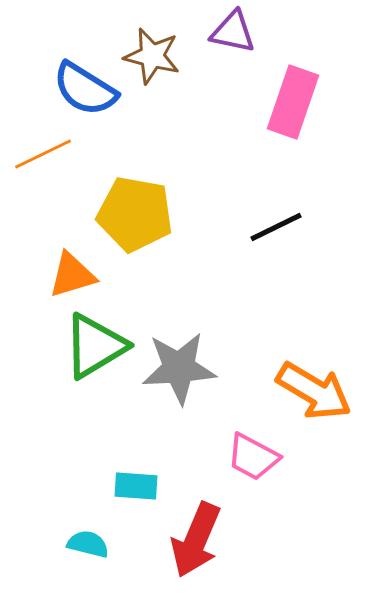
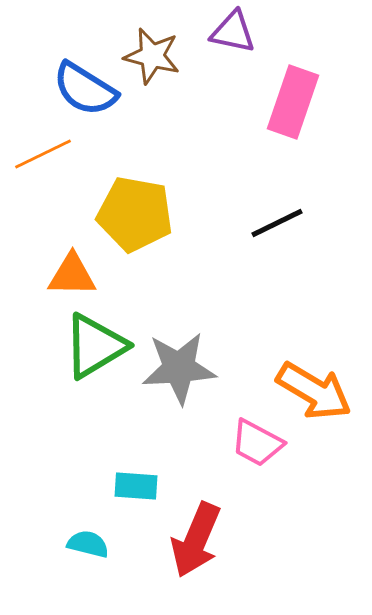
black line: moved 1 px right, 4 px up
orange triangle: rotated 18 degrees clockwise
pink trapezoid: moved 4 px right, 14 px up
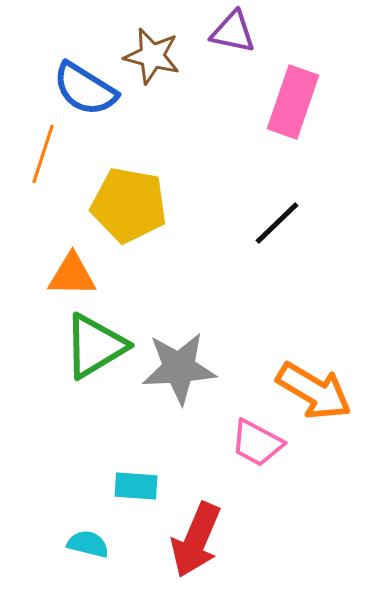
orange line: rotated 46 degrees counterclockwise
yellow pentagon: moved 6 px left, 9 px up
black line: rotated 18 degrees counterclockwise
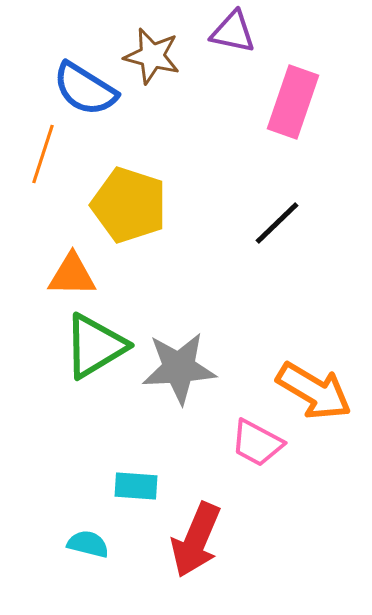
yellow pentagon: rotated 8 degrees clockwise
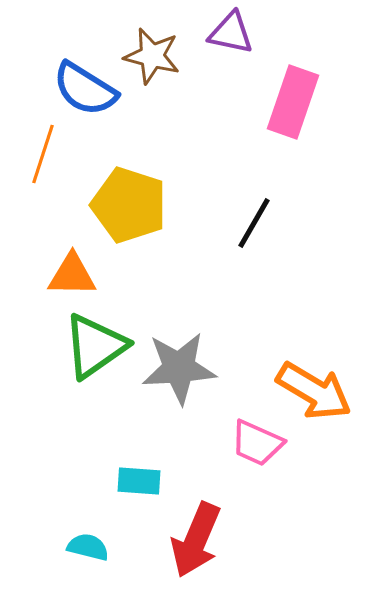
purple triangle: moved 2 px left, 1 px down
black line: moved 23 px left; rotated 16 degrees counterclockwise
green triangle: rotated 4 degrees counterclockwise
pink trapezoid: rotated 4 degrees counterclockwise
cyan rectangle: moved 3 px right, 5 px up
cyan semicircle: moved 3 px down
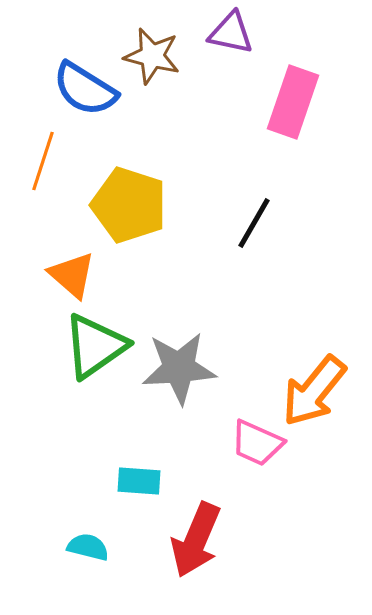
orange line: moved 7 px down
orange triangle: rotated 40 degrees clockwise
orange arrow: rotated 98 degrees clockwise
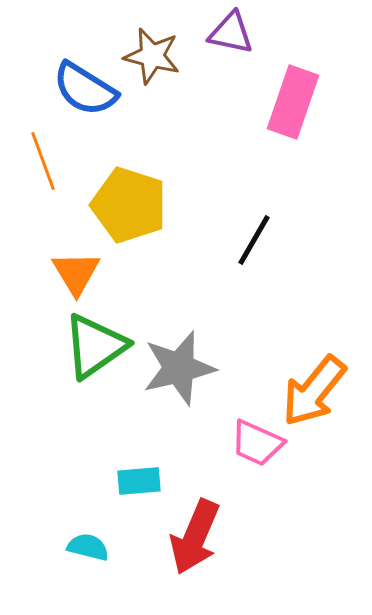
orange line: rotated 38 degrees counterclockwise
black line: moved 17 px down
orange triangle: moved 4 px right, 2 px up; rotated 18 degrees clockwise
gray star: rotated 10 degrees counterclockwise
cyan rectangle: rotated 9 degrees counterclockwise
red arrow: moved 1 px left, 3 px up
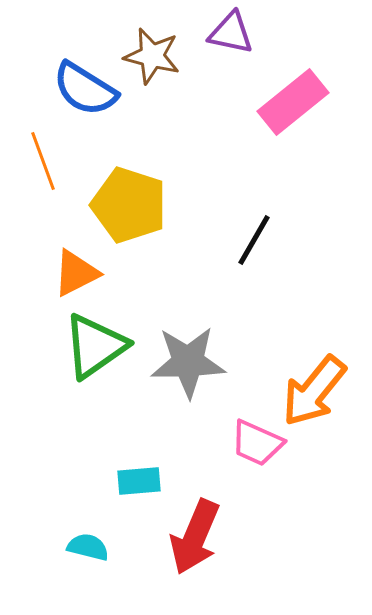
pink rectangle: rotated 32 degrees clockwise
orange triangle: rotated 34 degrees clockwise
gray star: moved 9 px right, 6 px up; rotated 12 degrees clockwise
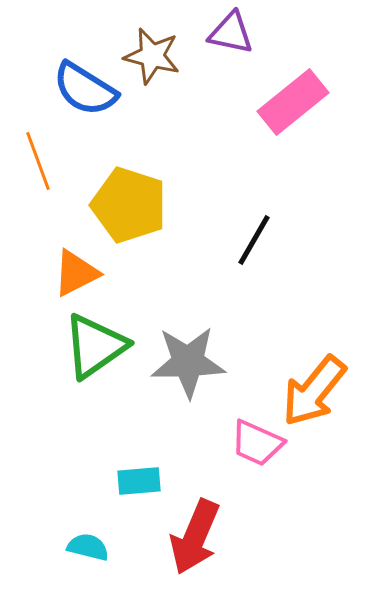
orange line: moved 5 px left
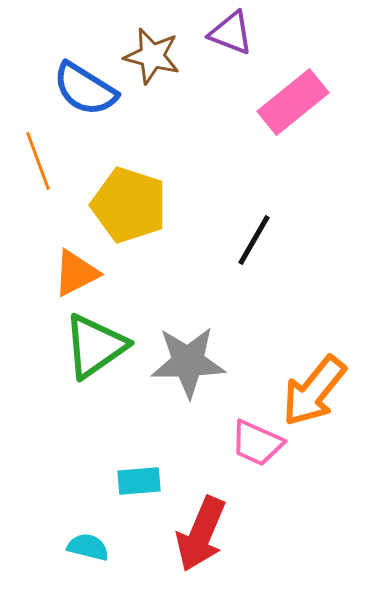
purple triangle: rotated 9 degrees clockwise
red arrow: moved 6 px right, 3 px up
